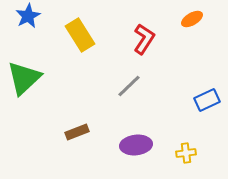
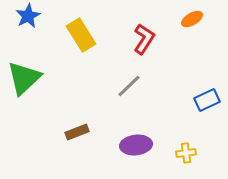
yellow rectangle: moved 1 px right
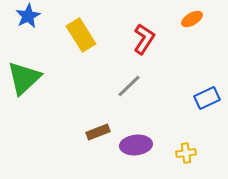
blue rectangle: moved 2 px up
brown rectangle: moved 21 px right
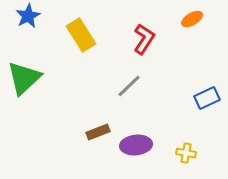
yellow cross: rotated 18 degrees clockwise
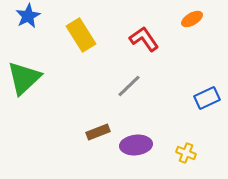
red L-shape: rotated 68 degrees counterclockwise
yellow cross: rotated 12 degrees clockwise
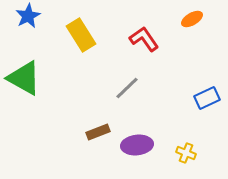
green triangle: rotated 48 degrees counterclockwise
gray line: moved 2 px left, 2 px down
purple ellipse: moved 1 px right
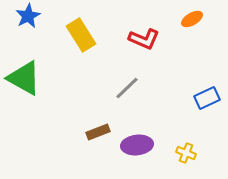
red L-shape: rotated 148 degrees clockwise
